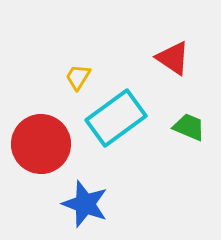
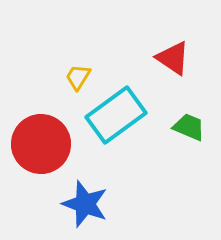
cyan rectangle: moved 3 px up
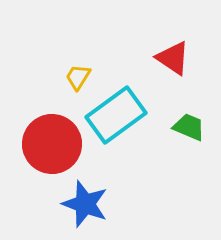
red circle: moved 11 px right
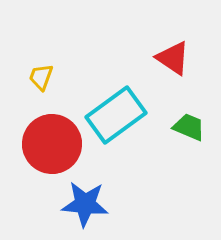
yellow trapezoid: moved 37 px left; rotated 12 degrees counterclockwise
blue star: rotated 15 degrees counterclockwise
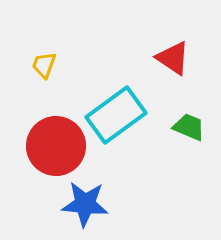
yellow trapezoid: moved 3 px right, 12 px up
red circle: moved 4 px right, 2 px down
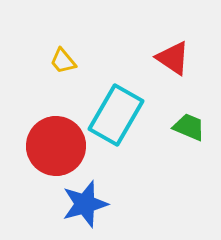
yellow trapezoid: moved 19 px right, 4 px up; rotated 60 degrees counterclockwise
cyan rectangle: rotated 24 degrees counterclockwise
blue star: rotated 21 degrees counterclockwise
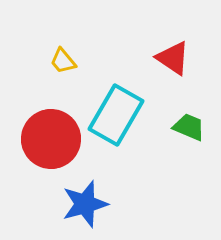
red circle: moved 5 px left, 7 px up
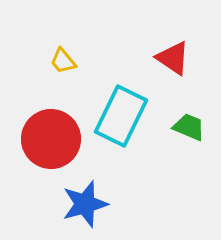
cyan rectangle: moved 5 px right, 1 px down; rotated 4 degrees counterclockwise
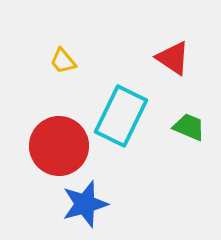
red circle: moved 8 px right, 7 px down
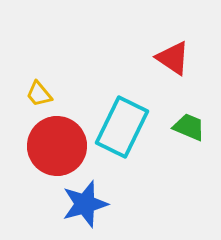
yellow trapezoid: moved 24 px left, 33 px down
cyan rectangle: moved 1 px right, 11 px down
red circle: moved 2 px left
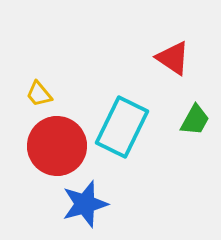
green trapezoid: moved 6 px right, 7 px up; rotated 96 degrees clockwise
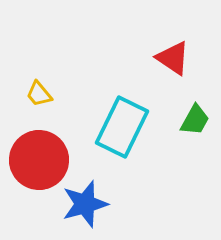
red circle: moved 18 px left, 14 px down
